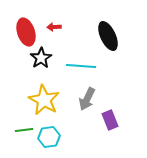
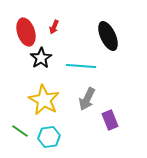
red arrow: rotated 64 degrees counterclockwise
green line: moved 4 px left, 1 px down; rotated 42 degrees clockwise
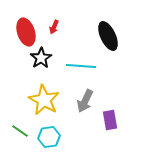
gray arrow: moved 2 px left, 2 px down
purple rectangle: rotated 12 degrees clockwise
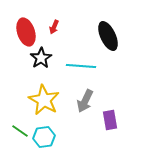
cyan hexagon: moved 5 px left
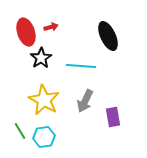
red arrow: moved 3 px left; rotated 128 degrees counterclockwise
purple rectangle: moved 3 px right, 3 px up
green line: rotated 24 degrees clockwise
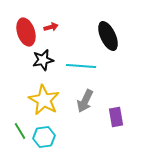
black star: moved 2 px right, 2 px down; rotated 20 degrees clockwise
purple rectangle: moved 3 px right
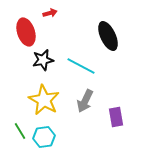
red arrow: moved 1 px left, 14 px up
cyan line: rotated 24 degrees clockwise
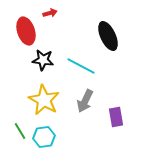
red ellipse: moved 1 px up
black star: rotated 20 degrees clockwise
